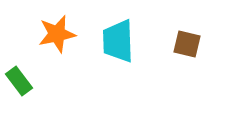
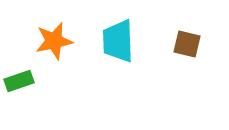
orange star: moved 3 px left, 7 px down
green rectangle: rotated 72 degrees counterclockwise
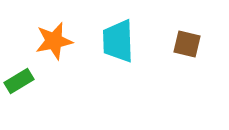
green rectangle: rotated 12 degrees counterclockwise
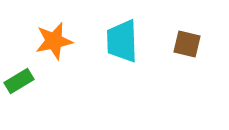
cyan trapezoid: moved 4 px right
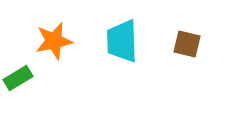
green rectangle: moved 1 px left, 3 px up
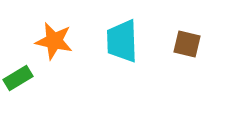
orange star: rotated 24 degrees clockwise
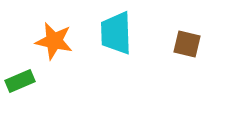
cyan trapezoid: moved 6 px left, 8 px up
green rectangle: moved 2 px right, 3 px down; rotated 8 degrees clockwise
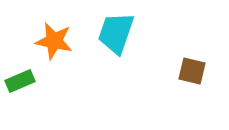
cyan trapezoid: rotated 21 degrees clockwise
brown square: moved 5 px right, 27 px down
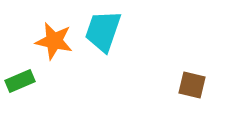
cyan trapezoid: moved 13 px left, 2 px up
brown square: moved 14 px down
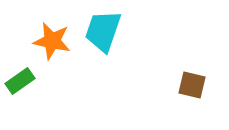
orange star: moved 2 px left
green rectangle: rotated 12 degrees counterclockwise
